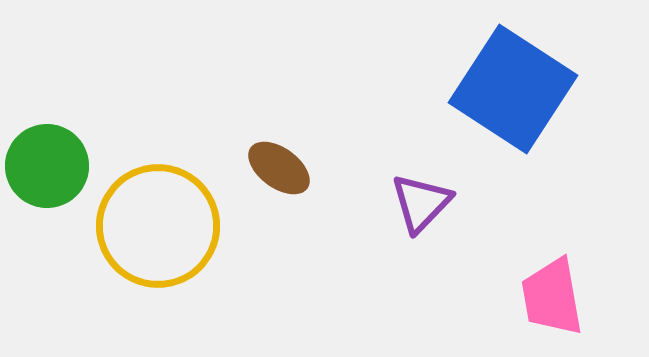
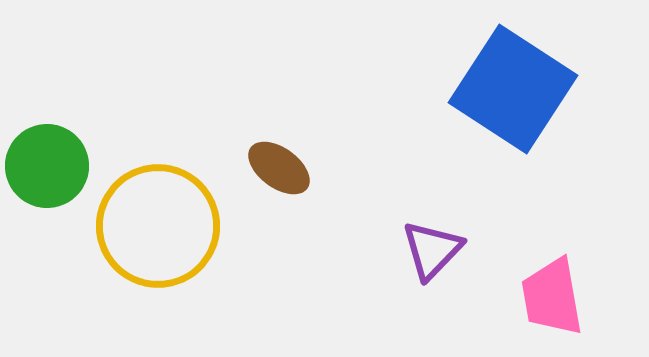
purple triangle: moved 11 px right, 47 px down
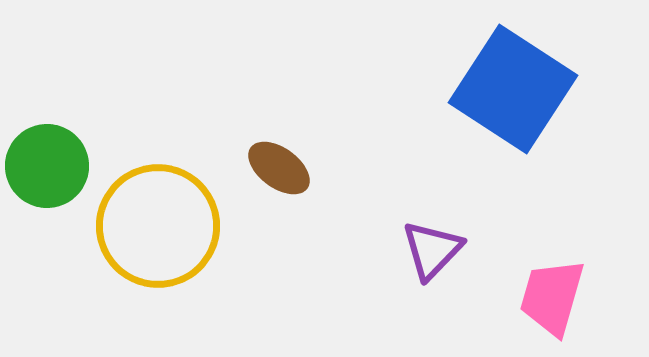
pink trapezoid: rotated 26 degrees clockwise
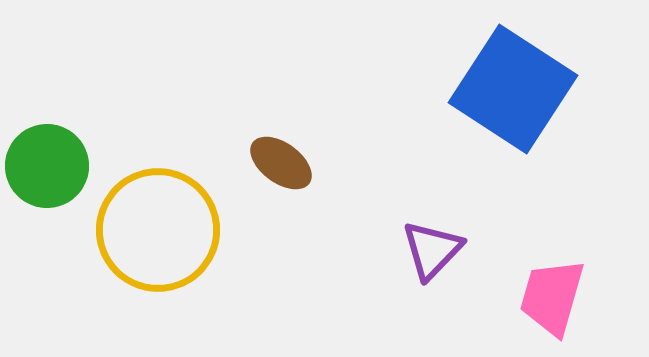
brown ellipse: moved 2 px right, 5 px up
yellow circle: moved 4 px down
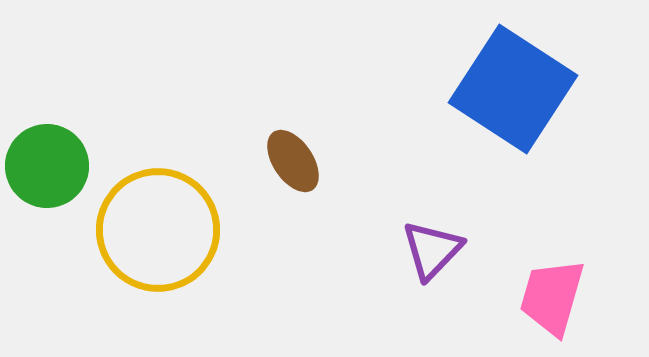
brown ellipse: moved 12 px right, 2 px up; rotated 20 degrees clockwise
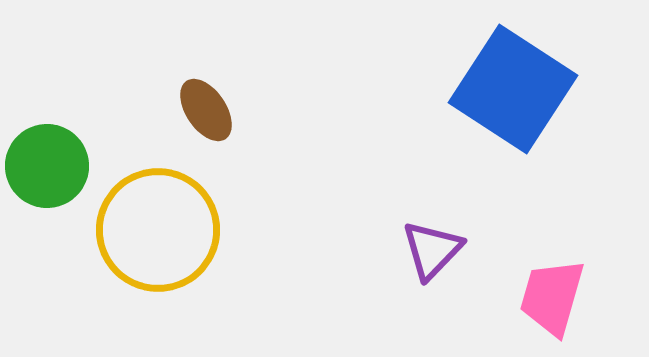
brown ellipse: moved 87 px left, 51 px up
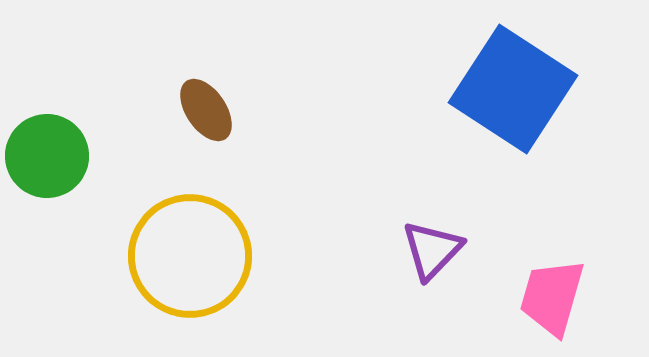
green circle: moved 10 px up
yellow circle: moved 32 px right, 26 px down
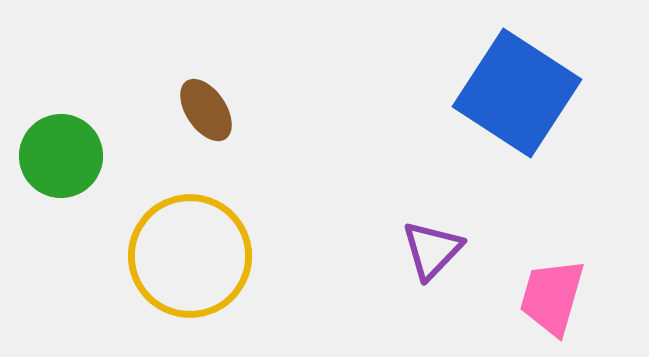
blue square: moved 4 px right, 4 px down
green circle: moved 14 px right
